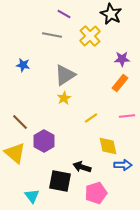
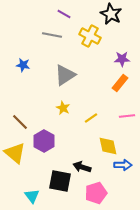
yellow cross: rotated 20 degrees counterclockwise
yellow star: moved 1 px left, 10 px down; rotated 16 degrees counterclockwise
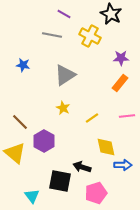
purple star: moved 1 px left, 1 px up
yellow line: moved 1 px right
yellow diamond: moved 2 px left, 1 px down
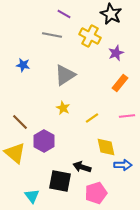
purple star: moved 5 px left, 5 px up; rotated 21 degrees counterclockwise
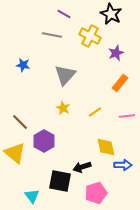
gray triangle: rotated 15 degrees counterclockwise
yellow line: moved 3 px right, 6 px up
black arrow: rotated 36 degrees counterclockwise
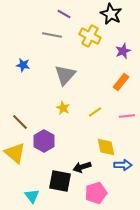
purple star: moved 7 px right, 2 px up
orange rectangle: moved 1 px right, 1 px up
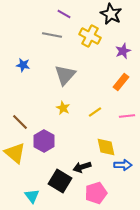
black square: rotated 20 degrees clockwise
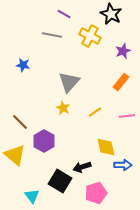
gray triangle: moved 4 px right, 7 px down
yellow triangle: moved 2 px down
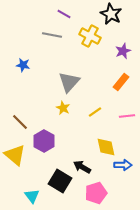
black arrow: rotated 48 degrees clockwise
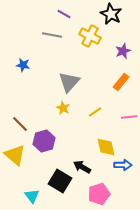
pink line: moved 2 px right, 1 px down
brown line: moved 2 px down
purple hexagon: rotated 15 degrees clockwise
pink pentagon: moved 3 px right, 1 px down
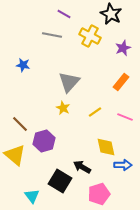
purple star: moved 3 px up
pink line: moved 4 px left; rotated 28 degrees clockwise
